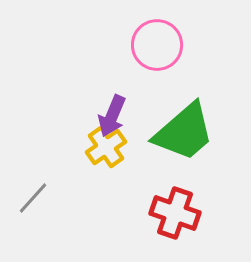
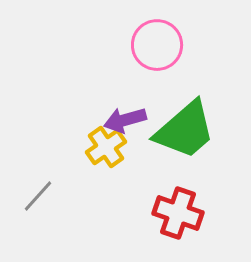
purple arrow: moved 13 px right, 4 px down; rotated 51 degrees clockwise
green trapezoid: moved 1 px right, 2 px up
gray line: moved 5 px right, 2 px up
red cross: moved 3 px right
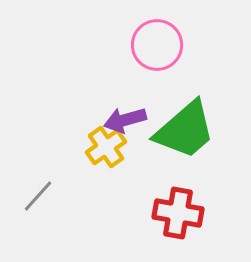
red cross: rotated 9 degrees counterclockwise
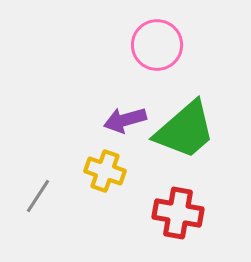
yellow cross: moved 1 px left, 24 px down; rotated 36 degrees counterclockwise
gray line: rotated 9 degrees counterclockwise
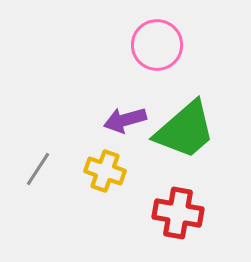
gray line: moved 27 px up
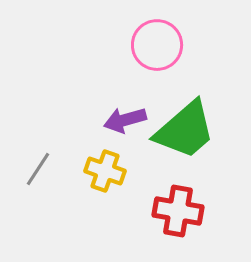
red cross: moved 2 px up
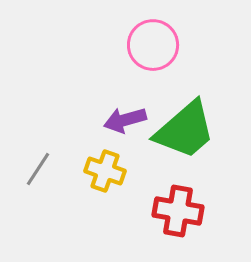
pink circle: moved 4 px left
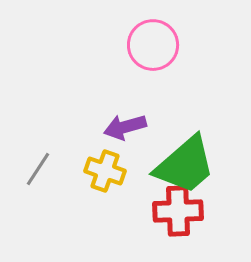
purple arrow: moved 7 px down
green trapezoid: moved 35 px down
red cross: rotated 12 degrees counterclockwise
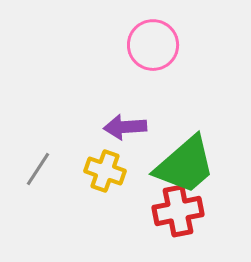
purple arrow: rotated 12 degrees clockwise
red cross: rotated 9 degrees counterclockwise
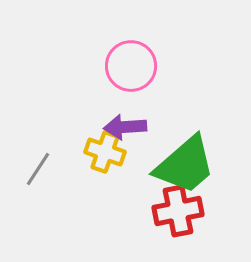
pink circle: moved 22 px left, 21 px down
yellow cross: moved 19 px up
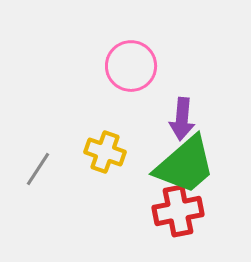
purple arrow: moved 57 px right, 8 px up; rotated 81 degrees counterclockwise
